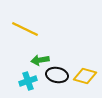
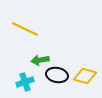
cyan cross: moved 3 px left, 1 px down
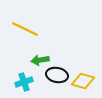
yellow diamond: moved 2 px left, 5 px down
cyan cross: moved 1 px left
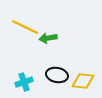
yellow line: moved 2 px up
green arrow: moved 8 px right, 22 px up
yellow diamond: rotated 10 degrees counterclockwise
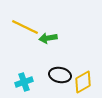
black ellipse: moved 3 px right
yellow diamond: moved 1 px down; rotated 35 degrees counterclockwise
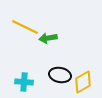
cyan cross: rotated 24 degrees clockwise
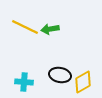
green arrow: moved 2 px right, 9 px up
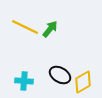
green arrow: rotated 138 degrees clockwise
black ellipse: rotated 20 degrees clockwise
cyan cross: moved 1 px up
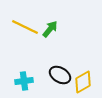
cyan cross: rotated 12 degrees counterclockwise
